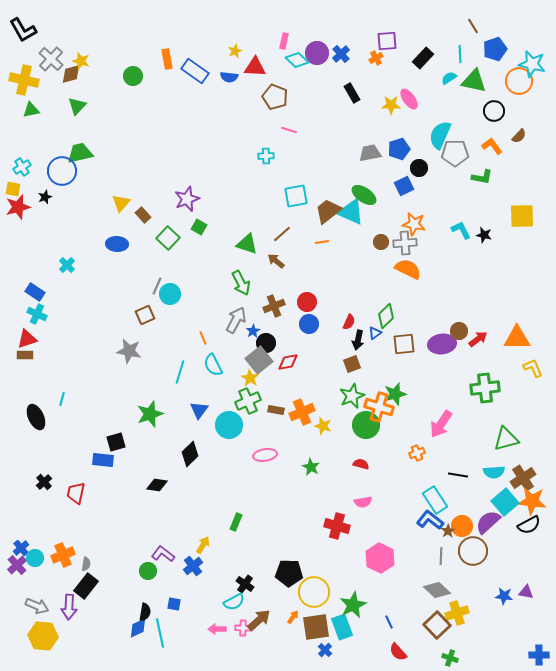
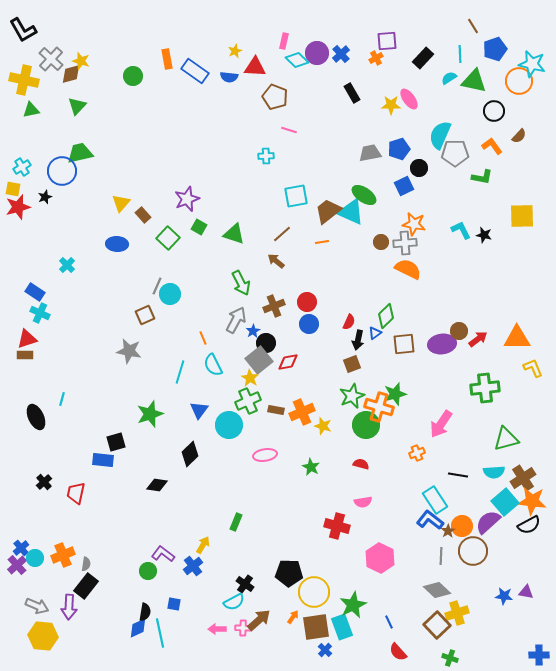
green triangle at (247, 244): moved 13 px left, 10 px up
cyan cross at (37, 314): moved 3 px right, 1 px up
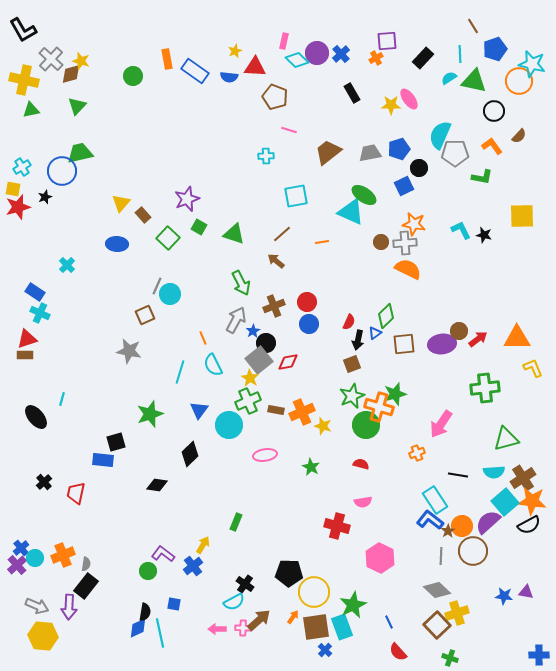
brown trapezoid at (328, 211): moved 59 px up
black ellipse at (36, 417): rotated 15 degrees counterclockwise
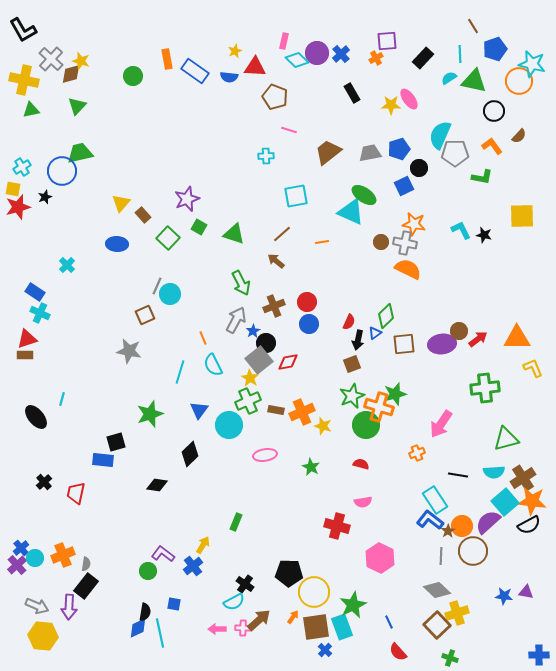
gray cross at (405, 243): rotated 15 degrees clockwise
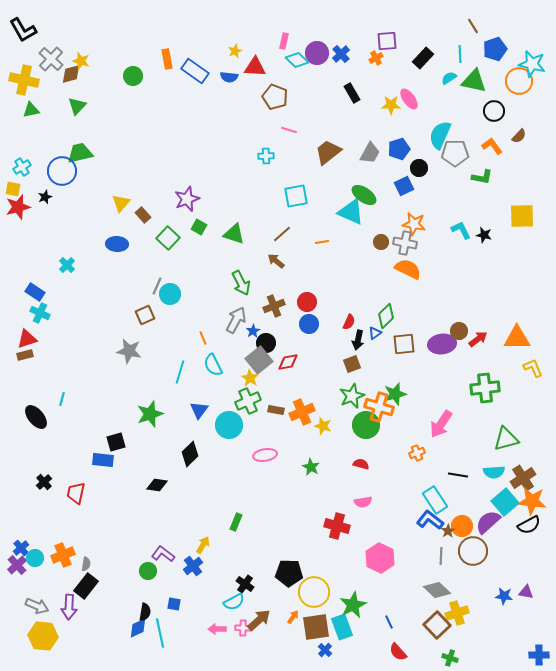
gray trapezoid at (370, 153): rotated 130 degrees clockwise
brown rectangle at (25, 355): rotated 14 degrees counterclockwise
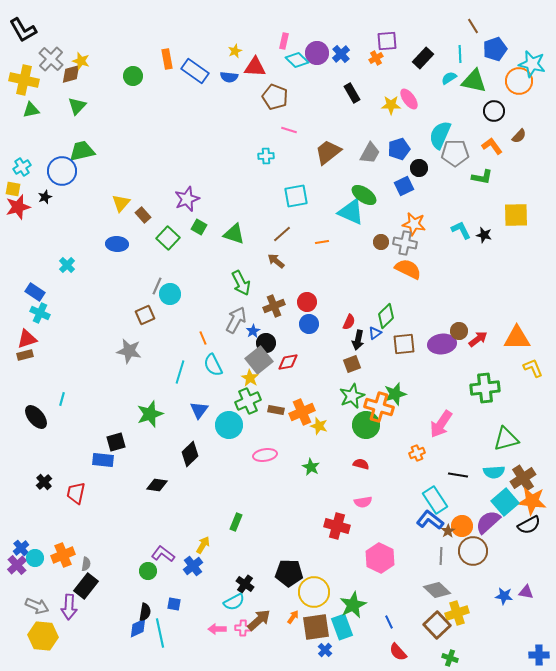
green trapezoid at (80, 153): moved 2 px right, 2 px up
yellow square at (522, 216): moved 6 px left, 1 px up
yellow star at (323, 426): moved 4 px left
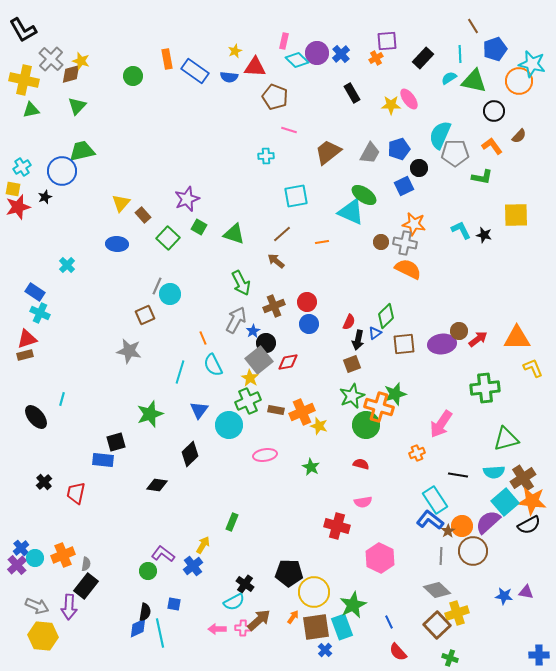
green rectangle at (236, 522): moved 4 px left
